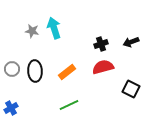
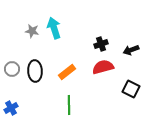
black arrow: moved 8 px down
green line: rotated 66 degrees counterclockwise
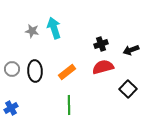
black square: moved 3 px left; rotated 18 degrees clockwise
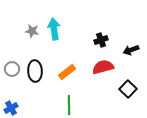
cyan arrow: moved 1 px down; rotated 10 degrees clockwise
black cross: moved 4 px up
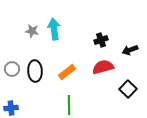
black arrow: moved 1 px left
blue cross: rotated 24 degrees clockwise
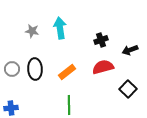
cyan arrow: moved 6 px right, 1 px up
black ellipse: moved 2 px up
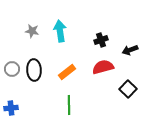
cyan arrow: moved 3 px down
black ellipse: moved 1 px left, 1 px down
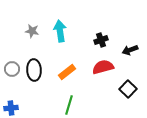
green line: rotated 18 degrees clockwise
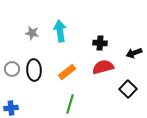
gray star: moved 2 px down
black cross: moved 1 px left, 3 px down; rotated 24 degrees clockwise
black arrow: moved 4 px right, 3 px down
green line: moved 1 px right, 1 px up
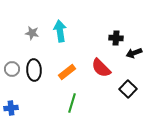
black cross: moved 16 px right, 5 px up
red semicircle: moved 2 px left, 1 px down; rotated 120 degrees counterclockwise
green line: moved 2 px right, 1 px up
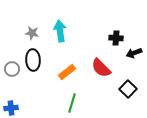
black ellipse: moved 1 px left, 10 px up
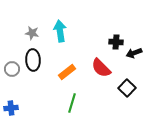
black cross: moved 4 px down
black square: moved 1 px left, 1 px up
